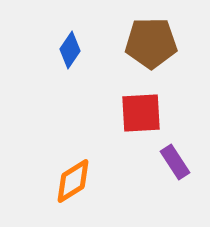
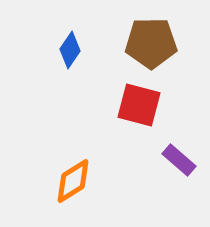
red square: moved 2 px left, 8 px up; rotated 18 degrees clockwise
purple rectangle: moved 4 px right, 2 px up; rotated 16 degrees counterclockwise
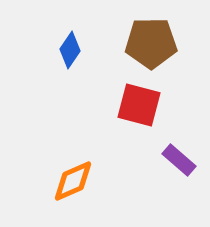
orange diamond: rotated 9 degrees clockwise
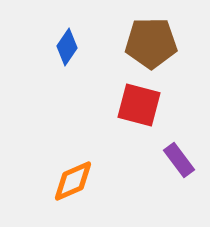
blue diamond: moved 3 px left, 3 px up
purple rectangle: rotated 12 degrees clockwise
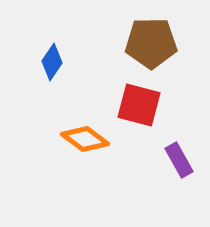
blue diamond: moved 15 px left, 15 px down
purple rectangle: rotated 8 degrees clockwise
orange diamond: moved 12 px right, 42 px up; rotated 60 degrees clockwise
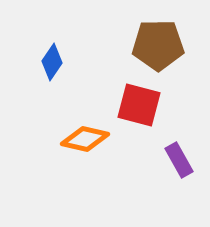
brown pentagon: moved 7 px right, 2 px down
orange diamond: rotated 24 degrees counterclockwise
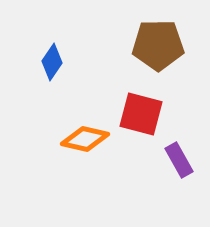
red square: moved 2 px right, 9 px down
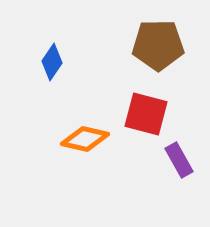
red square: moved 5 px right
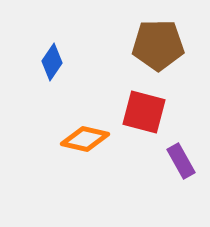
red square: moved 2 px left, 2 px up
purple rectangle: moved 2 px right, 1 px down
